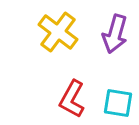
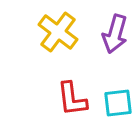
red L-shape: rotated 36 degrees counterclockwise
cyan square: rotated 16 degrees counterclockwise
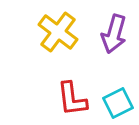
purple arrow: moved 1 px left
cyan square: rotated 20 degrees counterclockwise
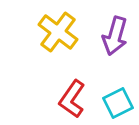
purple arrow: moved 1 px right, 2 px down
red L-shape: rotated 42 degrees clockwise
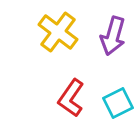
purple arrow: moved 2 px left
red L-shape: moved 1 px left, 1 px up
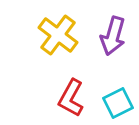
yellow cross: moved 3 px down
red L-shape: rotated 6 degrees counterclockwise
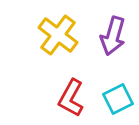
cyan square: moved 4 px up
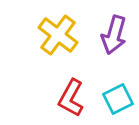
purple arrow: moved 1 px right, 1 px up
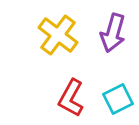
purple arrow: moved 1 px left, 2 px up
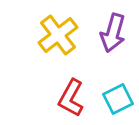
yellow cross: rotated 15 degrees clockwise
